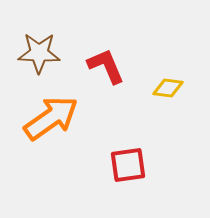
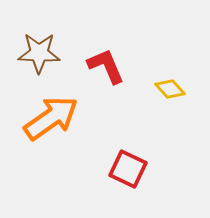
yellow diamond: moved 2 px right, 1 px down; rotated 40 degrees clockwise
red square: moved 4 px down; rotated 33 degrees clockwise
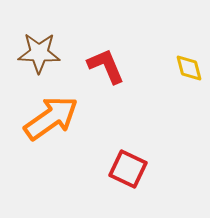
yellow diamond: moved 19 px right, 21 px up; rotated 28 degrees clockwise
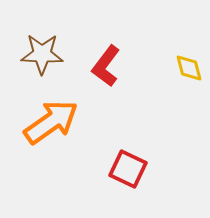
brown star: moved 3 px right, 1 px down
red L-shape: rotated 120 degrees counterclockwise
orange arrow: moved 4 px down
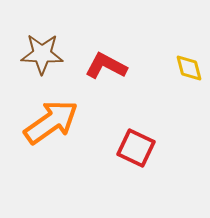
red L-shape: rotated 81 degrees clockwise
red square: moved 8 px right, 21 px up
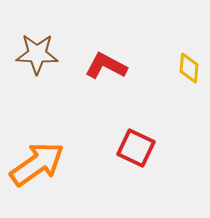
brown star: moved 5 px left
yellow diamond: rotated 20 degrees clockwise
orange arrow: moved 14 px left, 42 px down
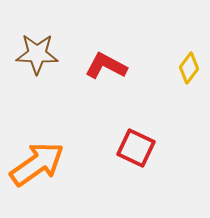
yellow diamond: rotated 32 degrees clockwise
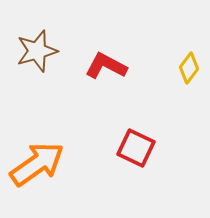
brown star: moved 3 px up; rotated 18 degrees counterclockwise
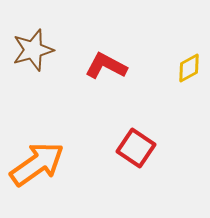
brown star: moved 4 px left, 1 px up
yellow diamond: rotated 24 degrees clockwise
red square: rotated 9 degrees clockwise
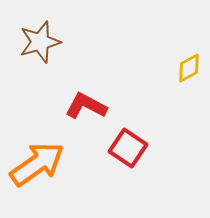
brown star: moved 7 px right, 8 px up
red L-shape: moved 20 px left, 40 px down
red square: moved 8 px left
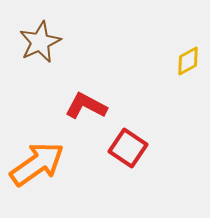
brown star: rotated 9 degrees counterclockwise
yellow diamond: moved 1 px left, 7 px up
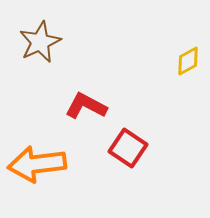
orange arrow: rotated 152 degrees counterclockwise
